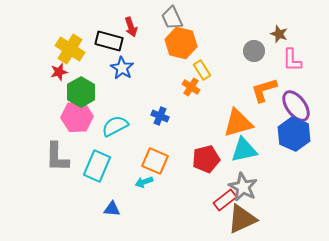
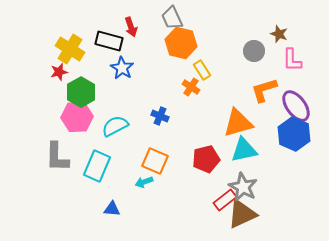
brown triangle: moved 5 px up
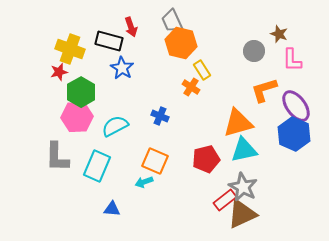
gray trapezoid: moved 3 px down
yellow cross: rotated 12 degrees counterclockwise
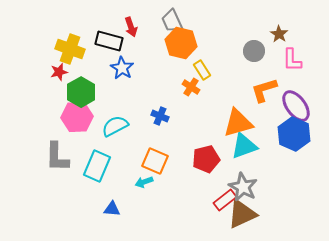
brown star: rotated 12 degrees clockwise
cyan triangle: moved 4 px up; rotated 8 degrees counterclockwise
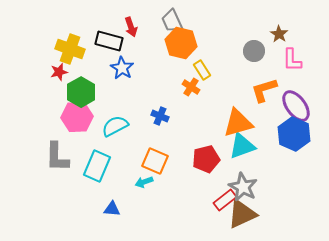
cyan triangle: moved 2 px left
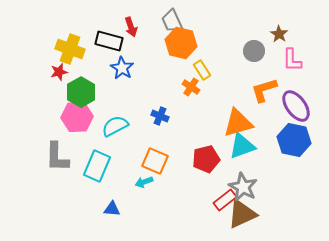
blue hexagon: moved 6 px down; rotated 12 degrees counterclockwise
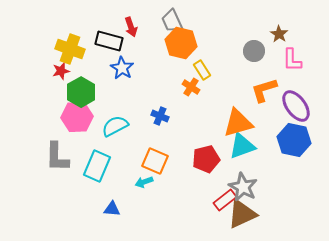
red star: moved 2 px right, 1 px up
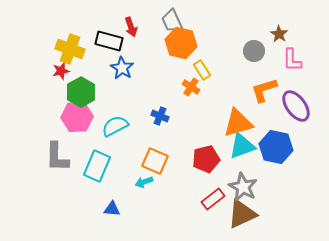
blue hexagon: moved 18 px left, 7 px down
red rectangle: moved 12 px left, 1 px up
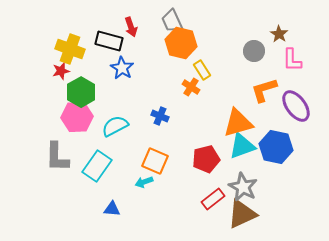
cyan rectangle: rotated 12 degrees clockwise
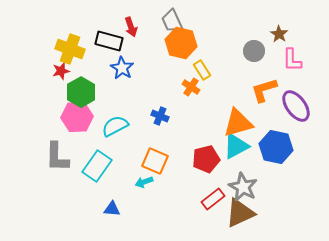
cyan triangle: moved 6 px left; rotated 8 degrees counterclockwise
brown triangle: moved 2 px left, 1 px up
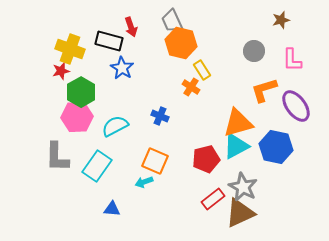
brown star: moved 2 px right, 14 px up; rotated 24 degrees clockwise
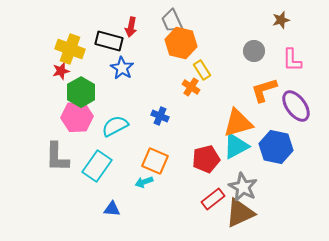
red arrow: rotated 30 degrees clockwise
